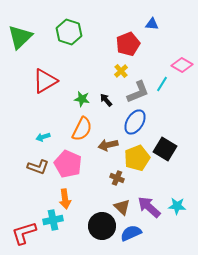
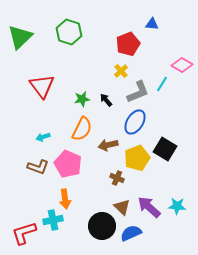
red triangle: moved 3 px left, 5 px down; rotated 36 degrees counterclockwise
green star: rotated 21 degrees counterclockwise
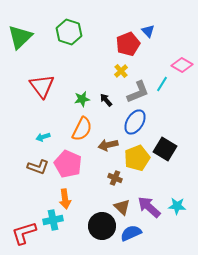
blue triangle: moved 4 px left, 7 px down; rotated 40 degrees clockwise
brown cross: moved 2 px left
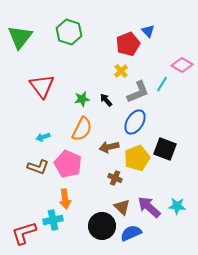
green triangle: rotated 8 degrees counterclockwise
brown arrow: moved 1 px right, 2 px down
black square: rotated 10 degrees counterclockwise
